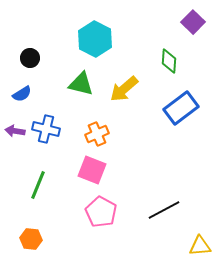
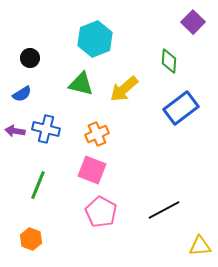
cyan hexagon: rotated 12 degrees clockwise
orange hexagon: rotated 15 degrees clockwise
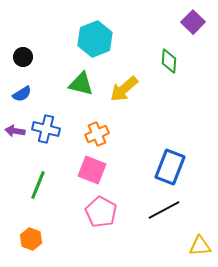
black circle: moved 7 px left, 1 px up
blue rectangle: moved 11 px left, 59 px down; rotated 32 degrees counterclockwise
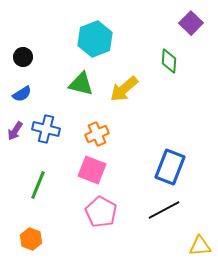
purple square: moved 2 px left, 1 px down
purple arrow: rotated 66 degrees counterclockwise
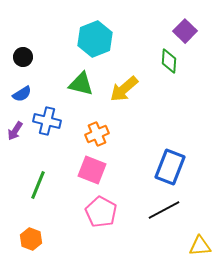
purple square: moved 6 px left, 8 px down
blue cross: moved 1 px right, 8 px up
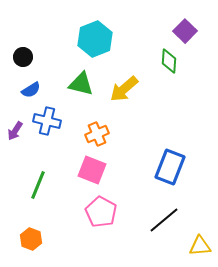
blue semicircle: moved 9 px right, 4 px up
black line: moved 10 px down; rotated 12 degrees counterclockwise
